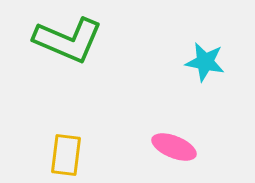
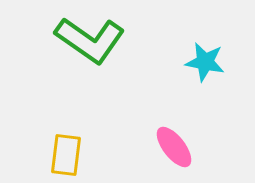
green L-shape: moved 22 px right; rotated 12 degrees clockwise
pink ellipse: rotated 30 degrees clockwise
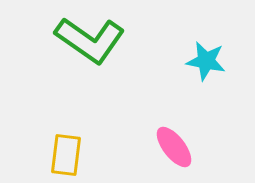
cyan star: moved 1 px right, 1 px up
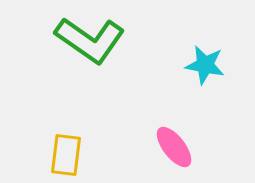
cyan star: moved 1 px left, 4 px down
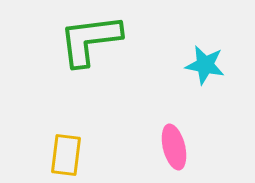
green L-shape: rotated 138 degrees clockwise
pink ellipse: rotated 24 degrees clockwise
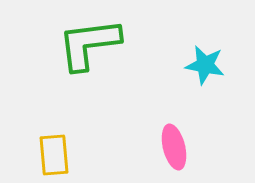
green L-shape: moved 1 px left, 4 px down
yellow rectangle: moved 12 px left; rotated 12 degrees counterclockwise
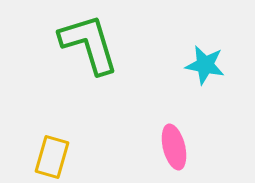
green L-shape: rotated 80 degrees clockwise
yellow rectangle: moved 2 px left, 2 px down; rotated 21 degrees clockwise
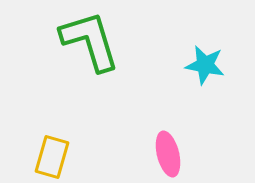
green L-shape: moved 1 px right, 3 px up
pink ellipse: moved 6 px left, 7 px down
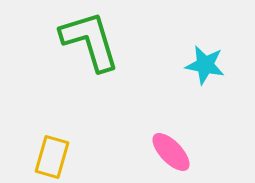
pink ellipse: moved 3 px right, 2 px up; rotated 30 degrees counterclockwise
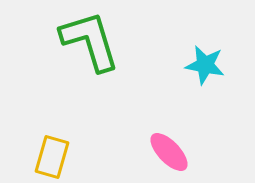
pink ellipse: moved 2 px left
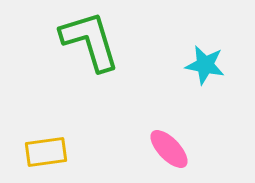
pink ellipse: moved 3 px up
yellow rectangle: moved 6 px left, 5 px up; rotated 66 degrees clockwise
